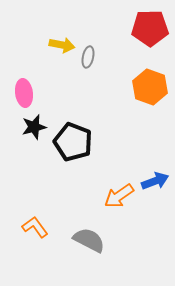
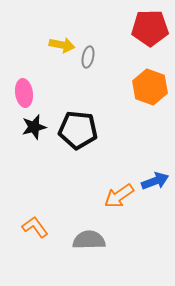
black pentagon: moved 5 px right, 12 px up; rotated 15 degrees counterclockwise
gray semicircle: rotated 28 degrees counterclockwise
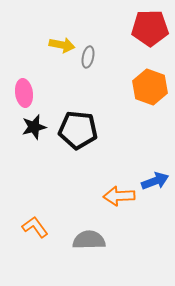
orange arrow: rotated 32 degrees clockwise
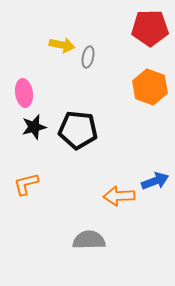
orange L-shape: moved 9 px left, 43 px up; rotated 68 degrees counterclockwise
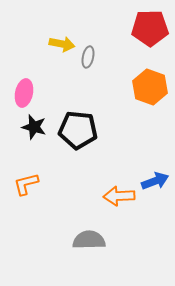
yellow arrow: moved 1 px up
pink ellipse: rotated 20 degrees clockwise
black star: rotated 30 degrees clockwise
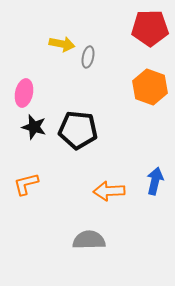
blue arrow: rotated 56 degrees counterclockwise
orange arrow: moved 10 px left, 5 px up
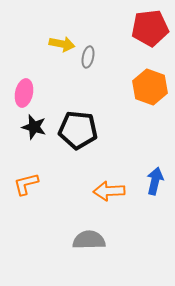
red pentagon: rotated 6 degrees counterclockwise
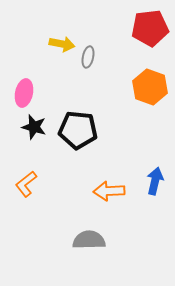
orange L-shape: rotated 24 degrees counterclockwise
